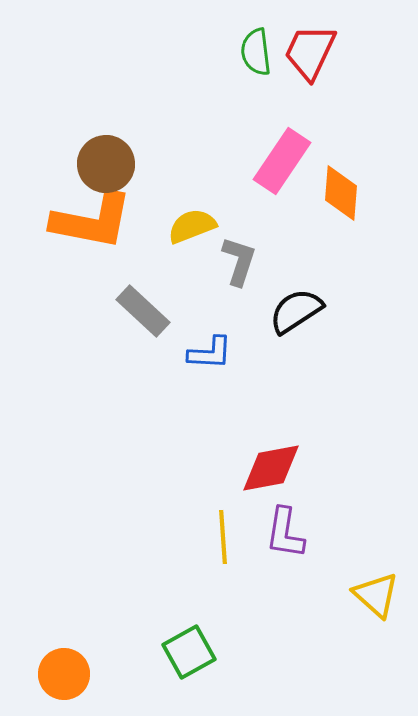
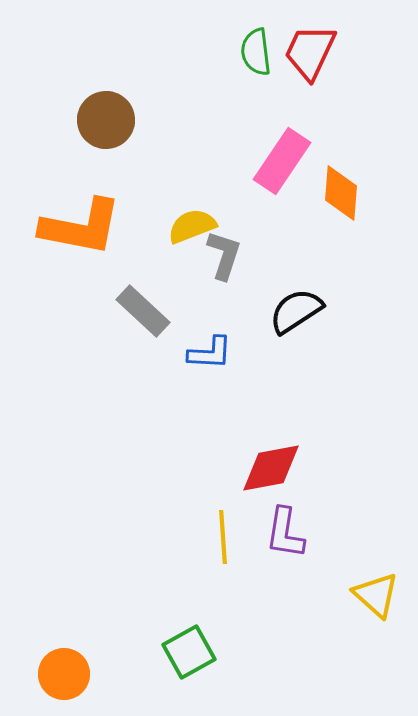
brown circle: moved 44 px up
orange L-shape: moved 11 px left, 6 px down
gray L-shape: moved 15 px left, 6 px up
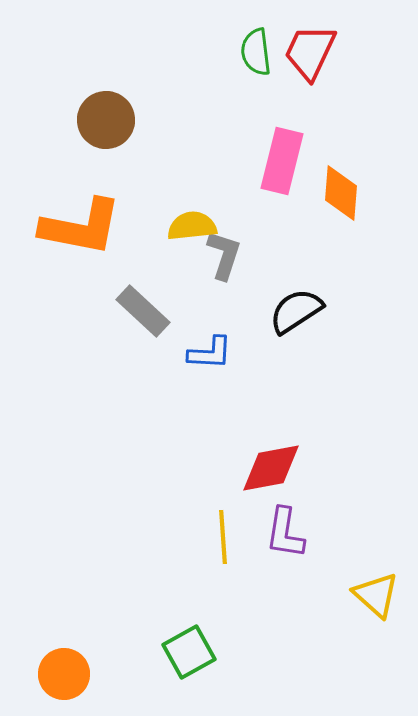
pink rectangle: rotated 20 degrees counterclockwise
yellow semicircle: rotated 15 degrees clockwise
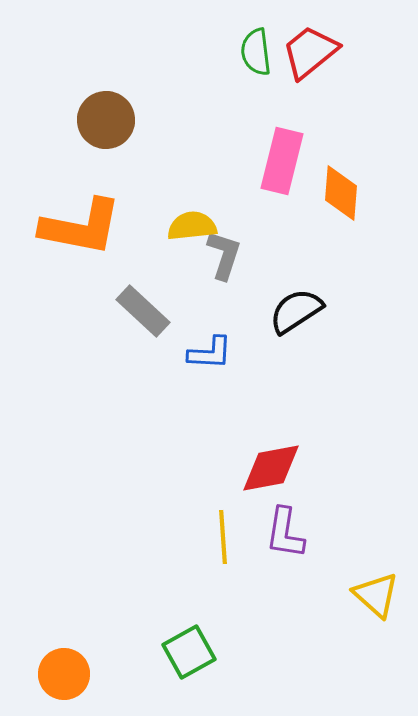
red trapezoid: rotated 26 degrees clockwise
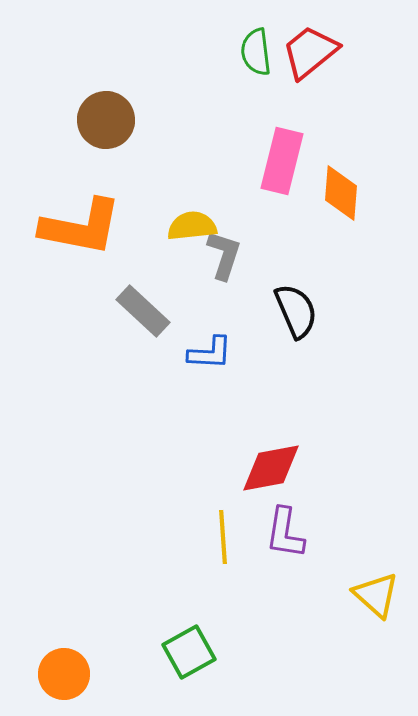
black semicircle: rotated 100 degrees clockwise
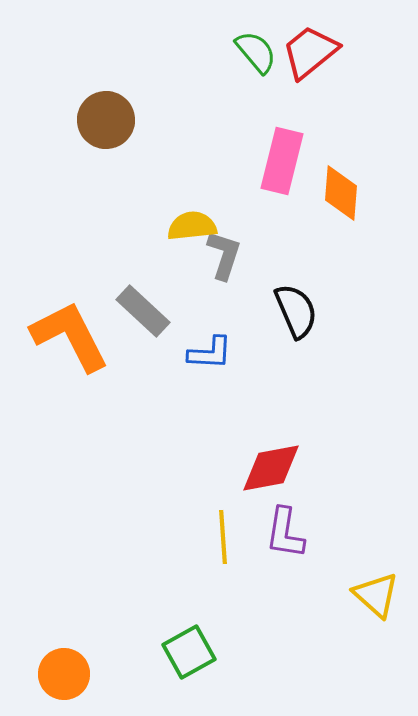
green semicircle: rotated 147 degrees clockwise
orange L-shape: moved 11 px left, 109 px down; rotated 128 degrees counterclockwise
